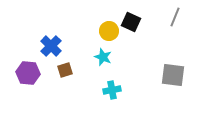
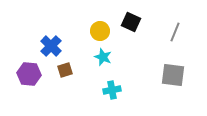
gray line: moved 15 px down
yellow circle: moved 9 px left
purple hexagon: moved 1 px right, 1 px down
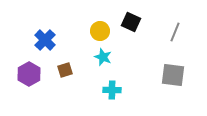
blue cross: moved 6 px left, 6 px up
purple hexagon: rotated 25 degrees clockwise
cyan cross: rotated 12 degrees clockwise
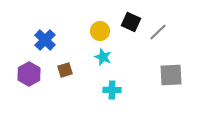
gray line: moved 17 px left; rotated 24 degrees clockwise
gray square: moved 2 px left; rotated 10 degrees counterclockwise
